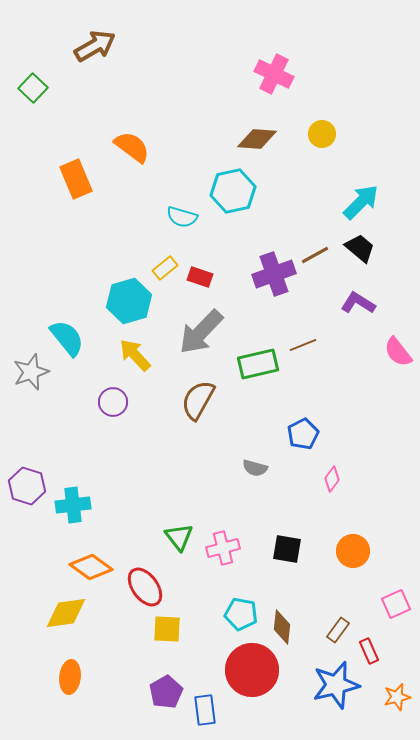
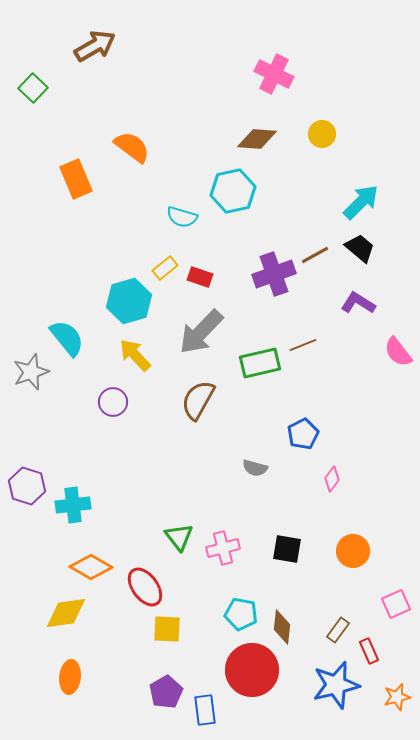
green rectangle at (258, 364): moved 2 px right, 1 px up
orange diamond at (91, 567): rotated 6 degrees counterclockwise
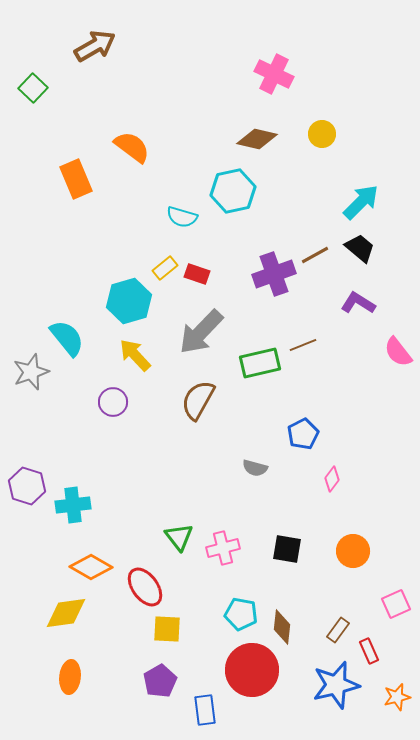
brown diamond at (257, 139): rotated 9 degrees clockwise
red rectangle at (200, 277): moved 3 px left, 3 px up
purple pentagon at (166, 692): moved 6 px left, 11 px up
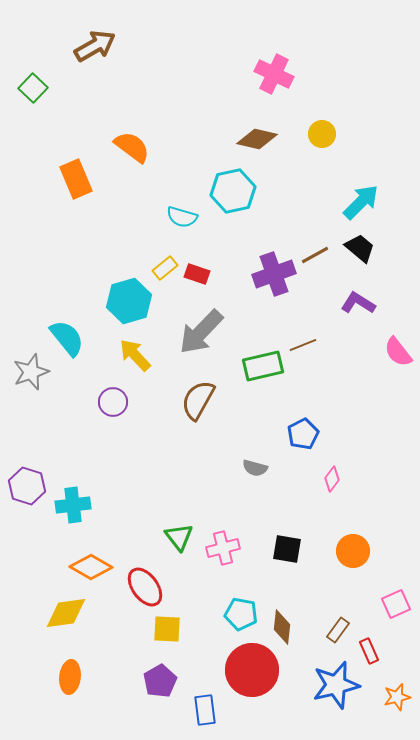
green rectangle at (260, 363): moved 3 px right, 3 px down
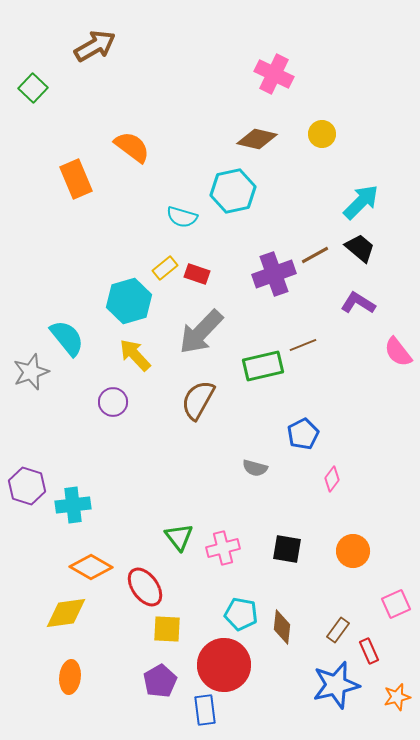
red circle at (252, 670): moved 28 px left, 5 px up
